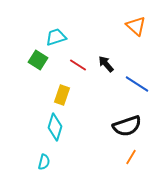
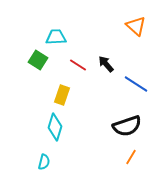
cyan trapezoid: rotated 15 degrees clockwise
blue line: moved 1 px left
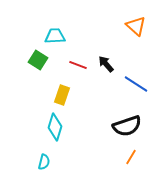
cyan trapezoid: moved 1 px left, 1 px up
red line: rotated 12 degrees counterclockwise
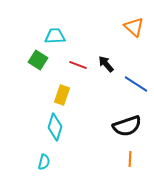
orange triangle: moved 2 px left, 1 px down
orange line: moved 1 px left, 2 px down; rotated 28 degrees counterclockwise
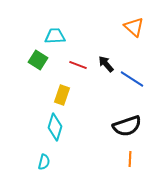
blue line: moved 4 px left, 5 px up
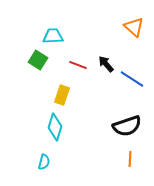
cyan trapezoid: moved 2 px left
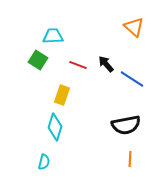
black semicircle: moved 1 px left, 1 px up; rotated 8 degrees clockwise
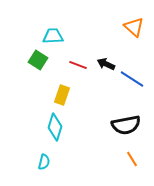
black arrow: rotated 24 degrees counterclockwise
orange line: moved 2 px right; rotated 35 degrees counterclockwise
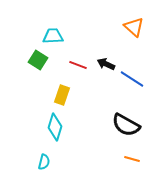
black semicircle: rotated 40 degrees clockwise
orange line: rotated 42 degrees counterclockwise
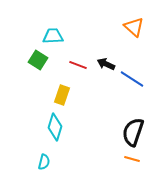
black semicircle: moved 7 px right, 7 px down; rotated 80 degrees clockwise
